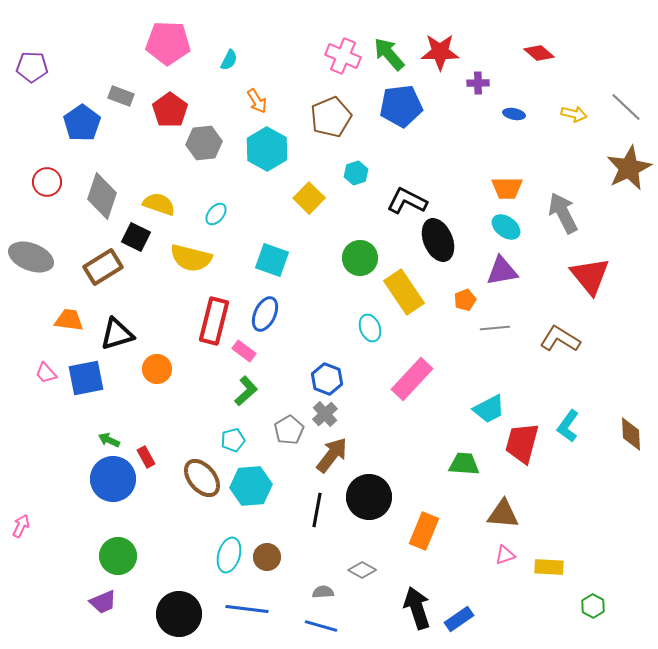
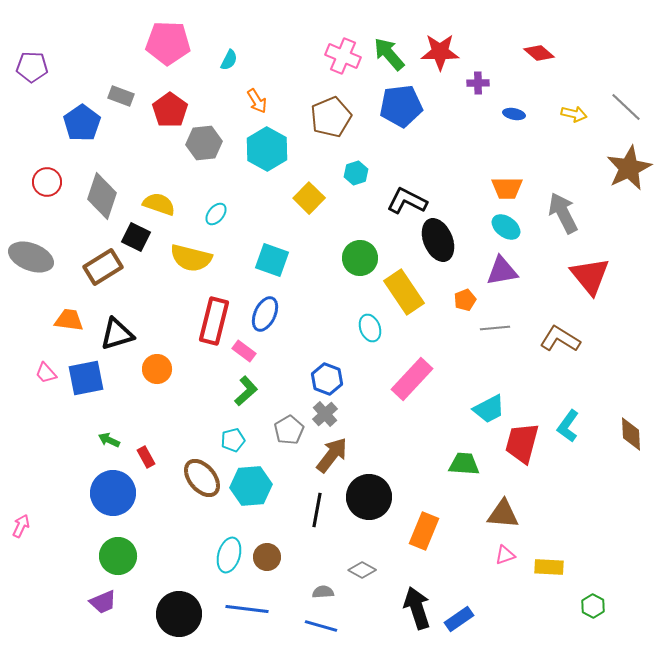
blue circle at (113, 479): moved 14 px down
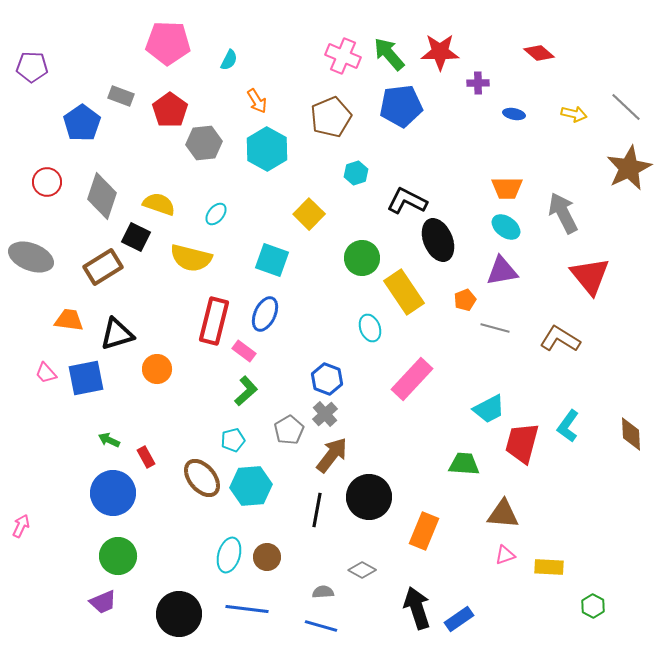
yellow square at (309, 198): moved 16 px down
green circle at (360, 258): moved 2 px right
gray line at (495, 328): rotated 20 degrees clockwise
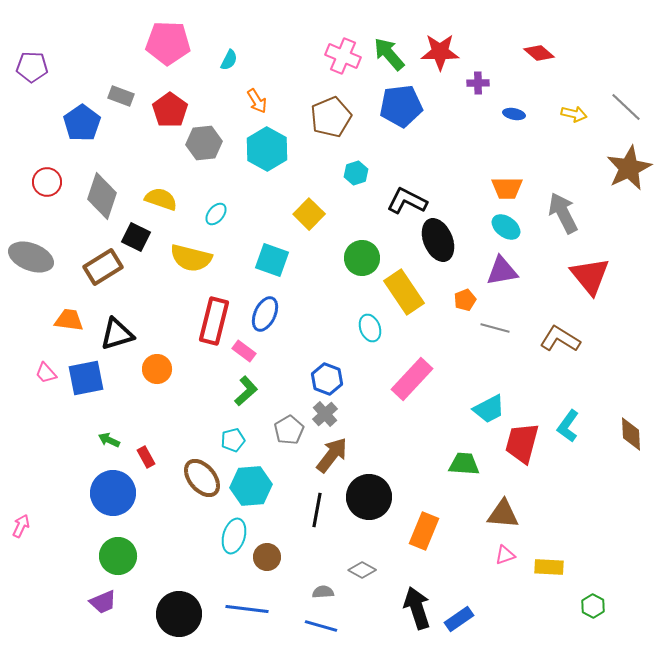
yellow semicircle at (159, 204): moved 2 px right, 5 px up
cyan ellipse at (229, 555): moved 5 px right, 19 px up
